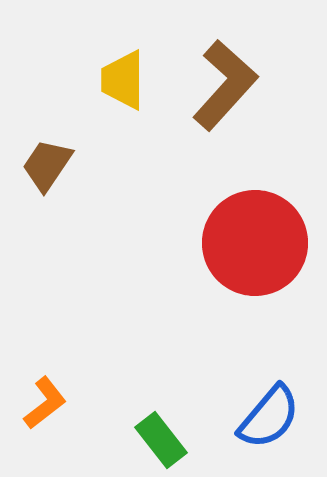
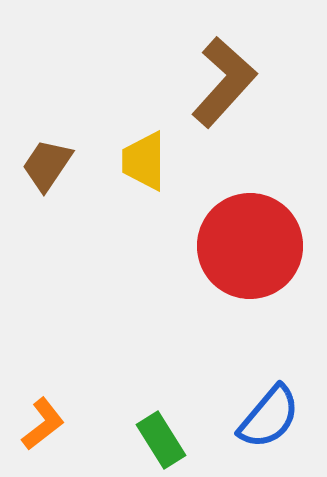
yellow trapezoid: moved 21 px right, 81 px down
brown L-shape: moved 1 px left, 3 px up
red circle: moved 5 px left, 3 px down
orange L-shape: moved 2 px left, 21 px down
green rectangle: rotated 6 degrees clockwise
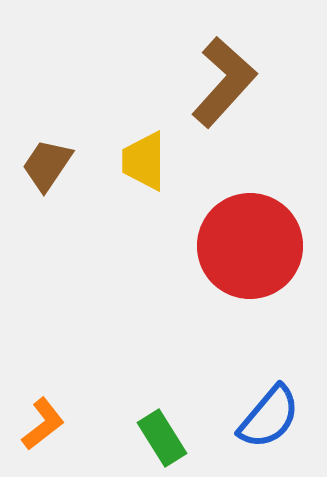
green rectangle: moved 1 px right, 2 px up
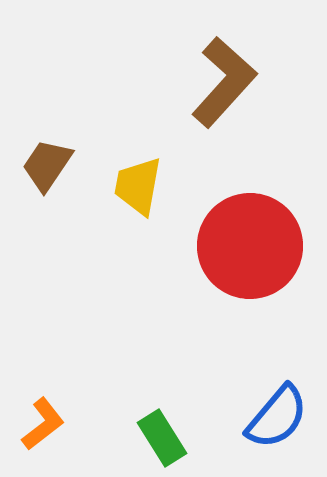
yellow trapezoid: moved 6 px left, 25 px down; rotated 10 degrees clockwise
blue semicircle: moved 8 px right
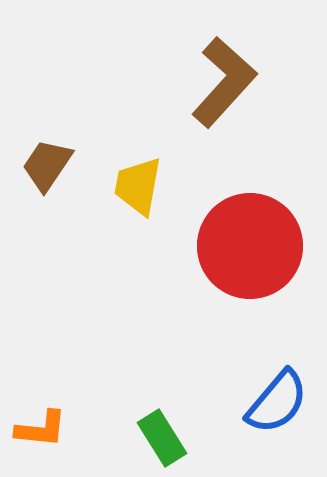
blue semicircle: moved 15 px up
orange L-shape: moved 2 px left, 5 px down; rotated 44 degrees clockwise
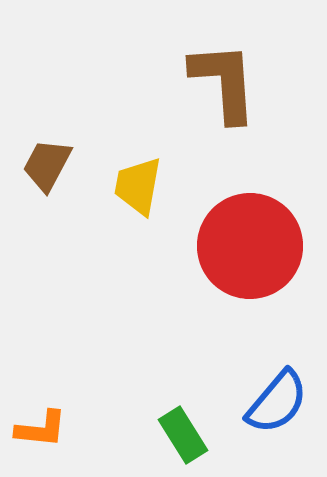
brown L-shape: rotated 46 degrees counterclockwise
brown trapezoid: rotated 6 degrees counterclockwise
green rectangle: moved 21 px right, 3 px up
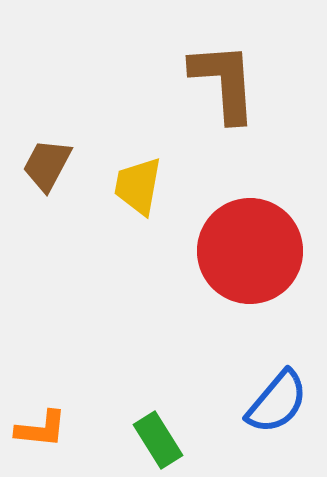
red circle: moved 5 px down
green rectangle: moved 25 px left, 5 px down
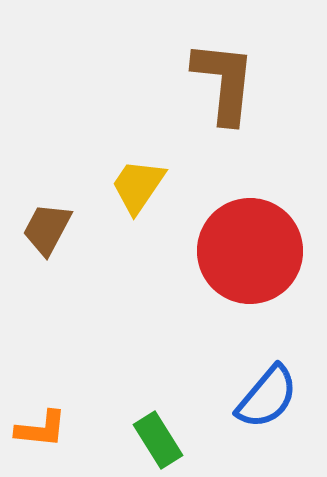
brown L-shape: rotated 10 degrees clockwise
brown trapezoid: moved 64 px down
yellow trapezoid: rotated 24 degrees clockwise
blue semicircle: moved 10 px left, 5 px up
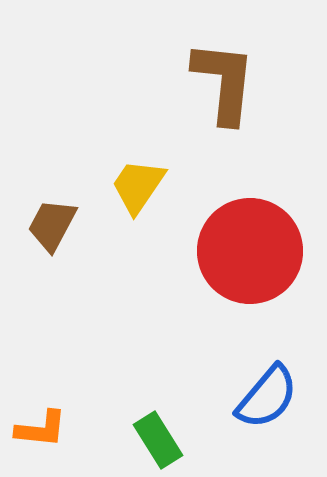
brown trapezoid: moved 5 px right, 4 px up
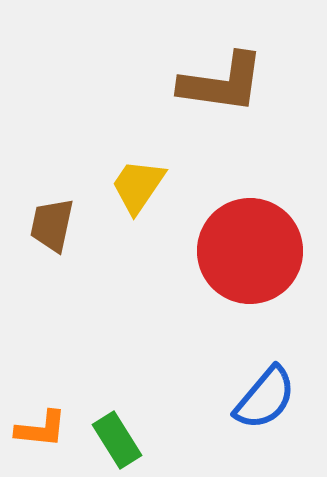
brown L-shape: moved 2 px left, 1 px down; rotated 92 degrees clockwise
brown trapezoid: rotated 16 degrees counterclockwise
blue semicircle: moved 2 px left, 1 px down
green rectangle: moved 41 px left
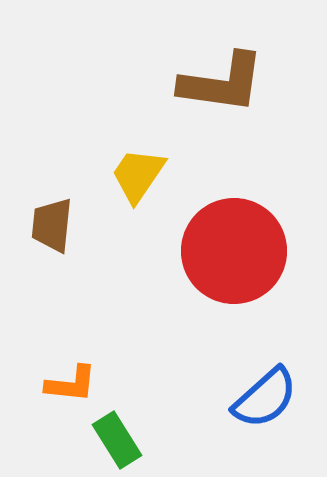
yellow trapezoid: moved 11 px up
brown trapezoid: rotated 6 degrees counterclockwise
red circle: moved 16 px left
blue semicircle: rotated 8 degrees clockwise
orange L-shape: moved 30 px right, 45 px up
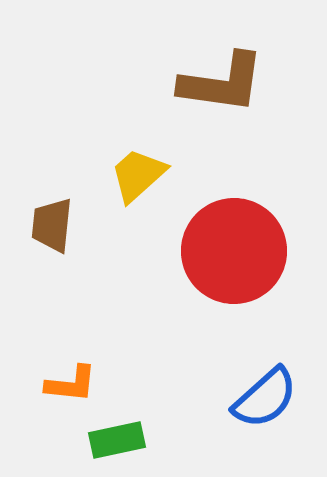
yellow trapezoid: rotated 14 degrees clockwise
green rectangle: rotated 70 degrees counterclockwise
